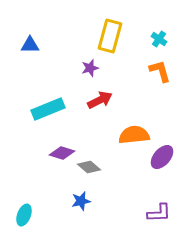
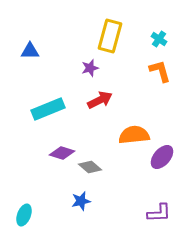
blue triangle: moved 6 px down
gray diamond: moved 1 px right
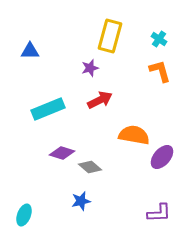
orange semicircle: rotated 16 degrees clockwise
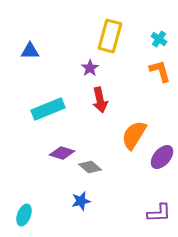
purple star: rotated 18 degrees counterclockwise
red arrow: rotated 105 degrees clockwise
orange semicircle: rotated 68 degrees counterclockwise
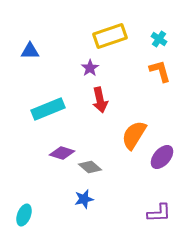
yellow rectangle: rotated 56 degrees clockwise
blue star: moved 3 px right, 2 px up
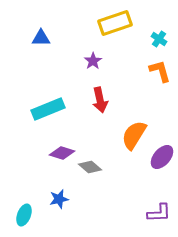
yellow rectangle: moved 5 px right, 13 px up
blue triangle: moved 11 px right, 13 px up
purple star: moved 3 px right, 7 px up
blue star: moved 25 px left
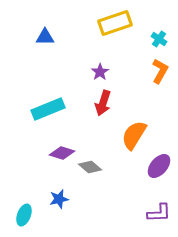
blue triangle: moved 4 px right, 1 px up
purple star: moved 7 px right, 11 px down
orange L-shape: rotated 45 degrees clockwise
red arrow: moved 3 px right, 3 px down; rotated 30 degrees clockwise
purple ellipse: moved 3 px left, 9 px down
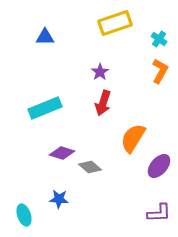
cyan rectangle: moved 3 px left, 1 px up
orange semicircle: moved 1 px left, 3 px down
blue star: rotated 18 degrees clockwise
cyan ellipse: rotated 40 degrees counterclockwise
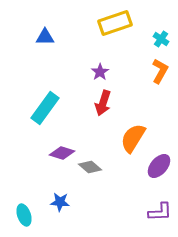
cyan cross: moved 2 px right
cyan rectangle: rotated 32 degrees counterclockwise
blue star: moved 1 px right, 3 px down
purple L-shape: moved 1 px right, 1 px up
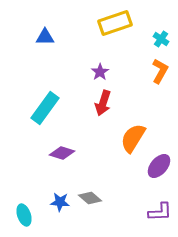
gray diamond: moved 31 px down
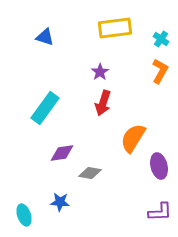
yellow rectangle: moved 5 px down; rotated 12 degrees clockwise
blue triangle: rotated 18 degrees clockwise
purple diamond: rotated 25 degrees counterclockwise
purple ellipse: rotated 55 degrees counterclockwise
gray diamond: moved 25 px up; rotated 30 degrees counterclockwise
